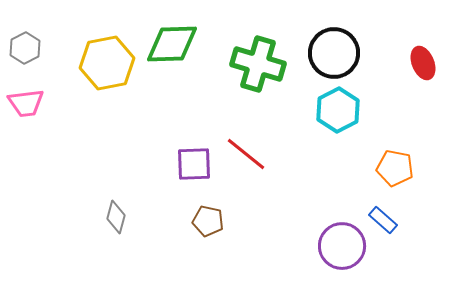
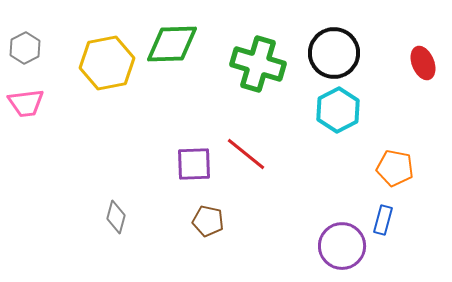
blue rectangle: rotated 64 degrees clockwise
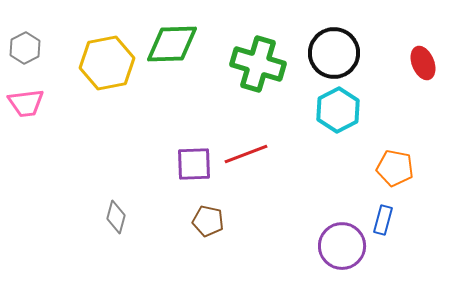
red line: rotated 60 degrees counterclockwise
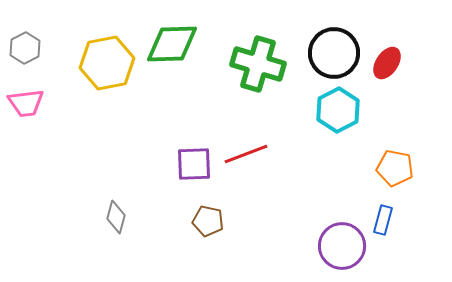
red ellipse: moved 36 px left; rotated 56 degrees clockwise
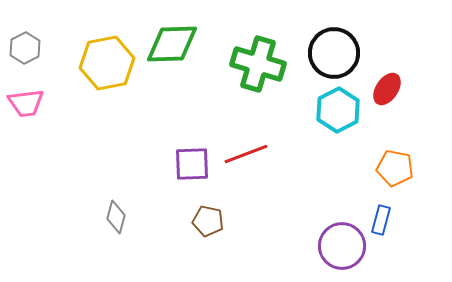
red ellipse: moved 26 px down
purple square: moved 2 px left
blue rectangle: moved 2 px left
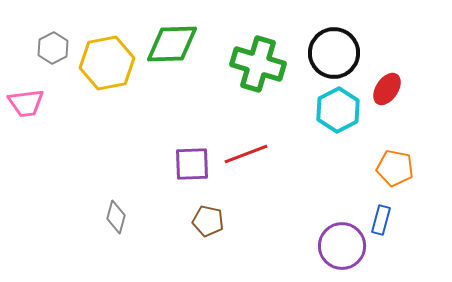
gray hexagon: moved 28 px right
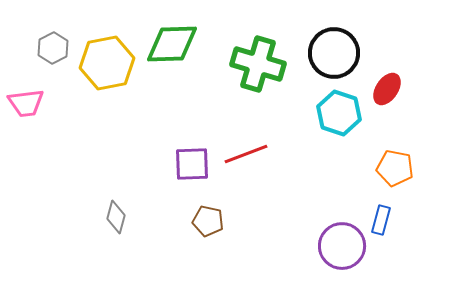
cyan hexagon: moved 1 px right, 3 px down; rotated 15 degrees counterclockwise
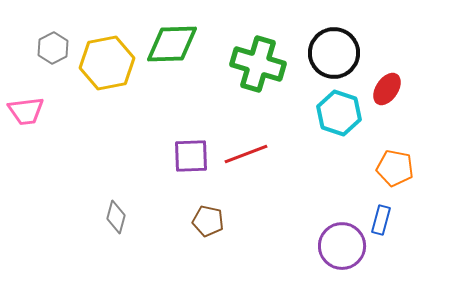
pink trapezoid: moved 8 px down
purple square: moved 1 px left, 8 px up
